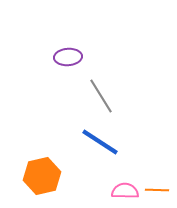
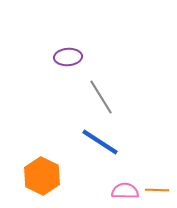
gray line: moved 1 px down
orange hexagon: rotated 21 degrees counterclockwise
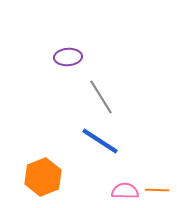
blue line: moved 1 px up
orange hexagon: moved 1 px right, 1 px down; rotated 12 degrees clockwise
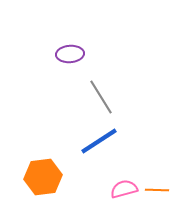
purple ellipse: moved 2 px right, 3 px up
blue line: moved 1 px left; rotated 66 degrees counterclockwise
orange hexagon: rotated 15 degrees clockwise
pink semicircle: moved 1 px left, 2 px up; rotated 16 degrees counterclockwise
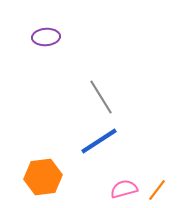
purple ellipse: moved 24 px left, 17 px up
orange line: rotated 55 degrees counterclockwise
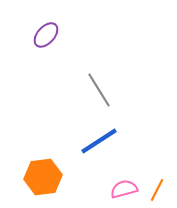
purple ellipse: moved 2 px up; rotated 44 degrees counterclockwise
gray line: moved 2 px left, 7 px up
orange line: rotated 10 degrees counterclockwise
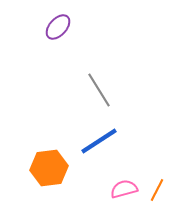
purple ellipse: moved 12 px right, 8 px up
orange hexagon: moved 6 px right, 9 px up
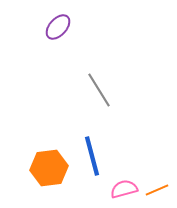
blue line: moved 7 px left, 15 px down; rotated 72 degrees counterclockwise
orange line: rotated 40 degrees clockwise
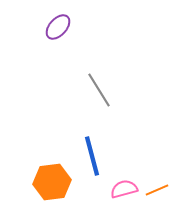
orange hexagon: moved 3 px right, 14 px down
